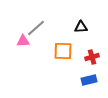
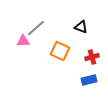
black triangle: rotated 24 degrees clockwise
orange square: moved 3 px left; rotated 24 degrees clockwise
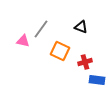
gray line: moved 5 px right, 1 px down; rotated 12 degrees counterclockwise
pink triangle: rotated 16 degrees clockwise
red cross: moved 7 px left, 5 px down
blue rectangle: moved 8 px right; rotated 21 degrees clockwise
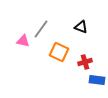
orange square: moved 1 px left, 1 px down
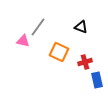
gray line: moved 3 px left, 2 px up
blue rectangle: rotated 70 degrees clockwise
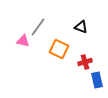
orange square: moved 3 px up
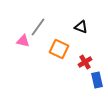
red cross: rotated 16 degrees counterclockwise
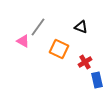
pink triangle: rotated 16 degrees clockwise
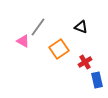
orange square: rotated 30 degrees clockwise
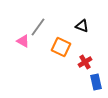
black triangle: moved 1 px right, 1 px up
orange square: moved 2 px right, 2 px up; rotated 30 degrees counterclockwise
blue rectangle: moved 1 px left, 2 px down
